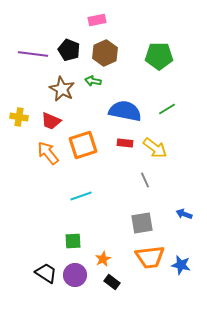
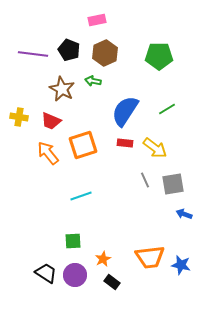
blue semicircle: rotated 68 degrees counterclockwise
gray square: moved 31 px right, 39 px up
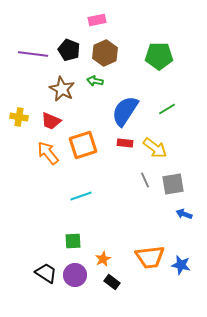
green arrow: moved 2 px right
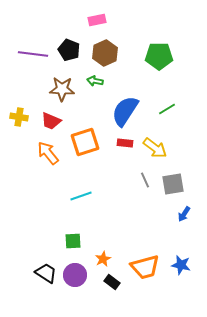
brown star: rotated 25 degrees counterclockwise
orange square: moved 2 px right, 3 px up
blue arrow: rotated 77 degrees counterclockwise
orange trapezoid: moved 5 px left, 10 px down; rotated 8 degrees counterclockwise
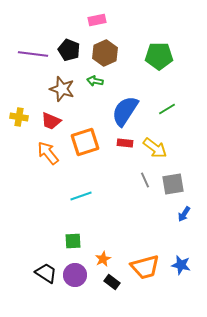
brown star: rotated 15 degrees clockwise
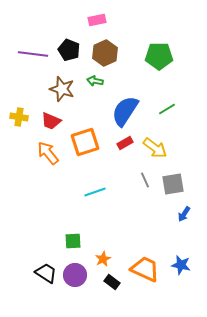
red rectangle: rotated 35 degrees counterclockwise
cyan line: moved 14 px right, 4 px up
orange trapezoid: moved 2 px down; rotated 140 degrees counterclockwise
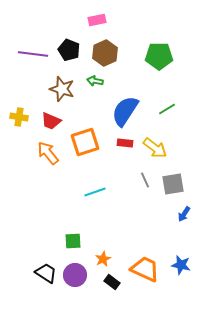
red rectangle: rotated 35 degrees clockwise
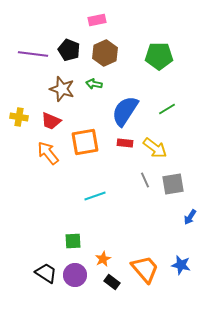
green arrow: moved 1 px left, 3 px down
orange square: rotated 8 degrees clockwise
cyan line: moved 4 px down
blue arrow: moved 6 px right, 3 px down
orange trapezoid: rotated 24 degrees clockwise
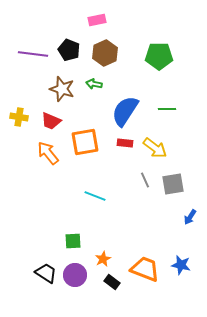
green line: rotated 30 degrees clockwise
cyan line: rotated 40 degrees clockwise
orange trapezoid: rotated 28 degrees counterclockwise
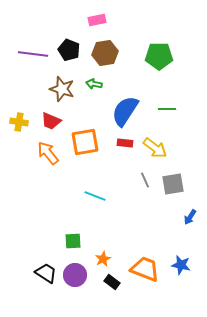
brown hexagon: rotated 15 degrees clockwise
yellow cross: moved 5 px down
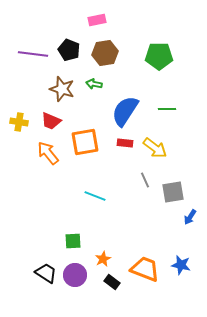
gray square: moved 8 px down
